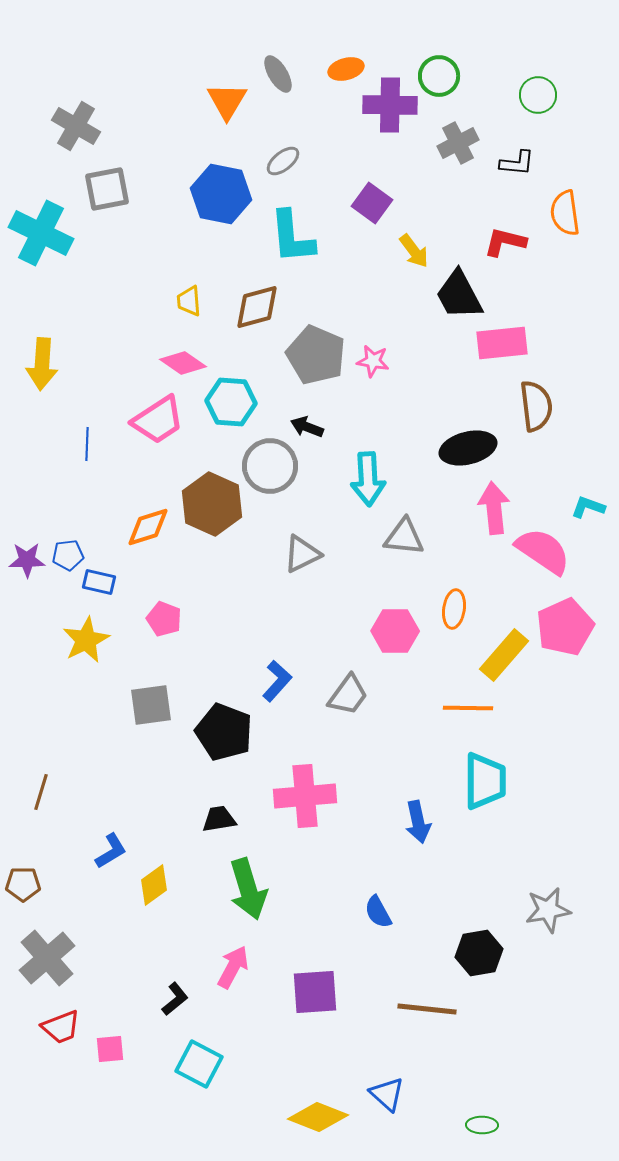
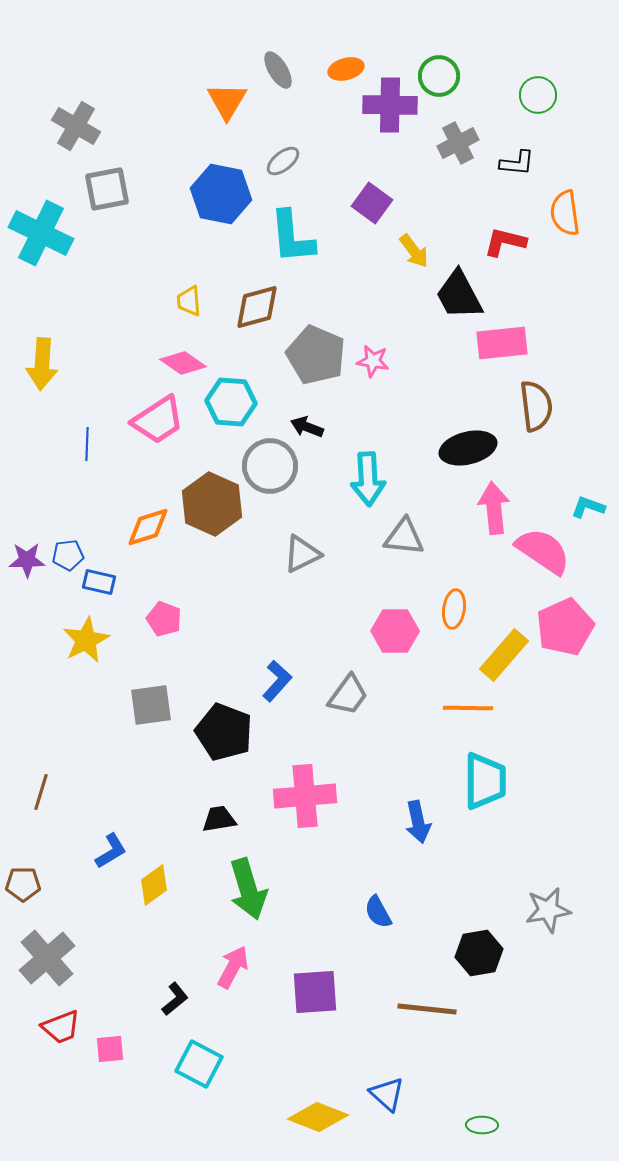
gray ellipse at (278, 74): moved 4 px up
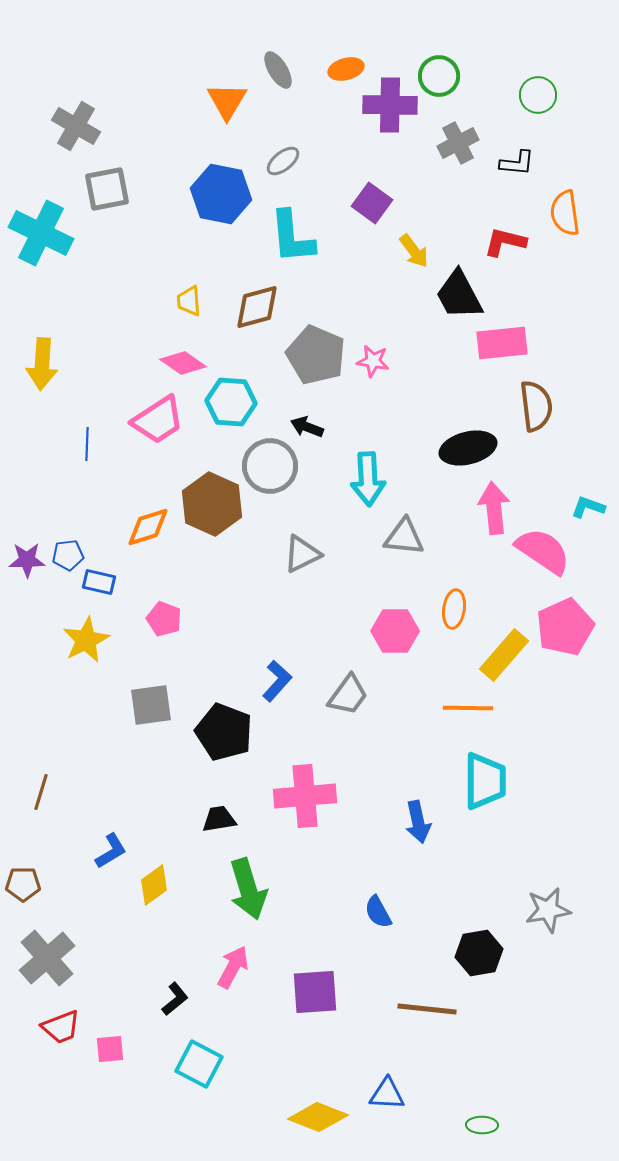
blue triangle at (387, 1094): rotated 39 degrees counterclockwise
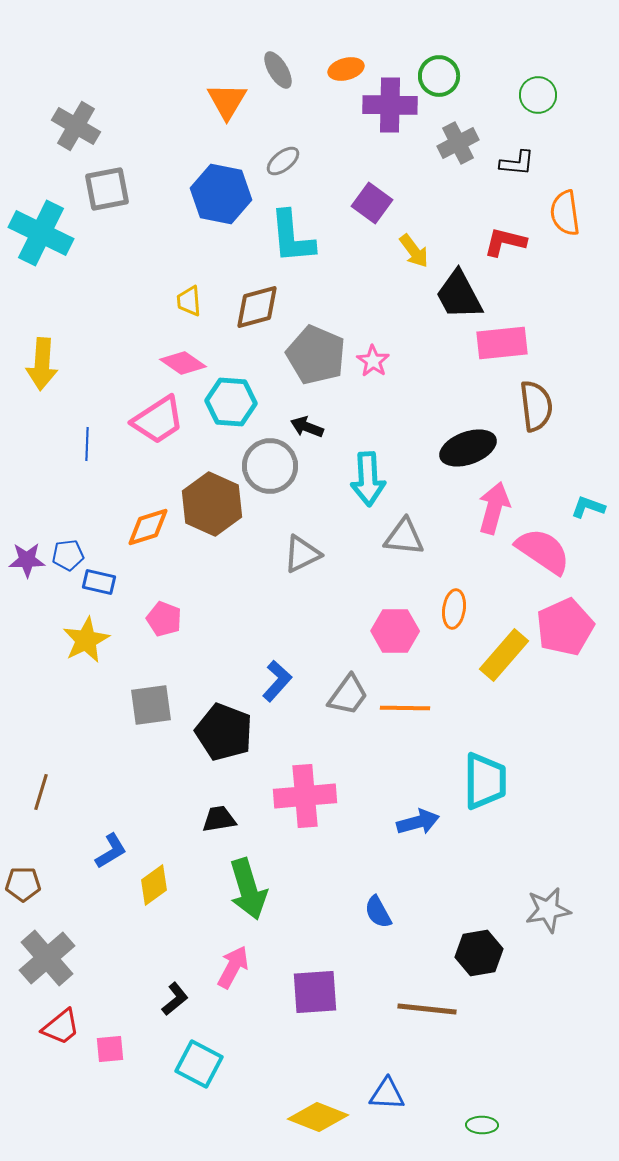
pink star at (373, 361): rotated 24 degrees clockwise
black ellipse at (468, 448): rotated 6 degrees counterclockwise
pink arrow at (494, 508): rotated 21 degrees clockwise
orange line at (468, 708): moved 63 px left
blue arrow at (418, 822): rotated 93 degrees counterclockwise
red trapezoid at (61, 1027): rotated 18 degrees counterclockwise
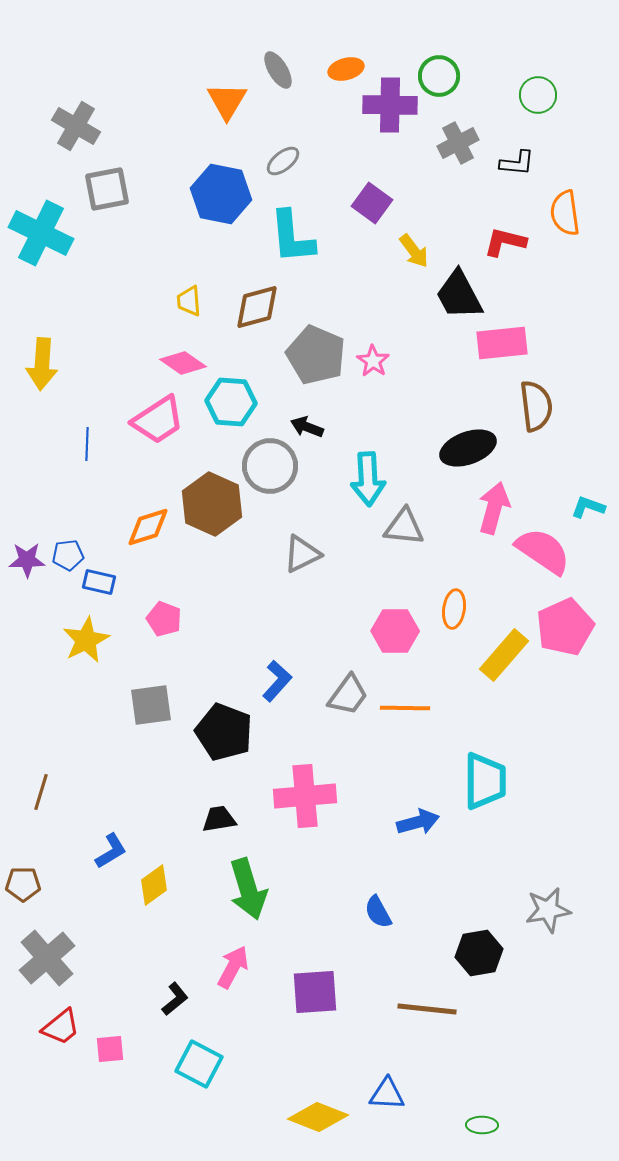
gray triangle at (404, 537): moved 10 px up
